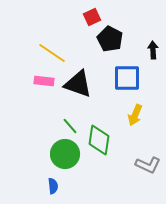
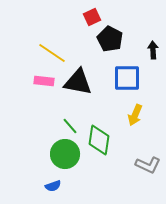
black triangle: moved 2 px up; rotated 8 degrees counterclockwise
blue semicircle: rotated 77 degrees clockwise
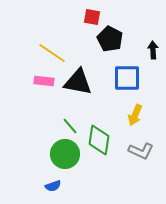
red square: rotated 36 degrees clockwise
gray L-shape: moved 7 px left, 14 px up
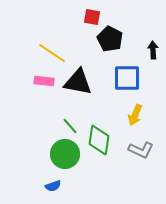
gray L-shape: moved 1 px up
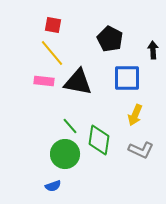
red square: moved 39 px left, 8 px down
yellow line: rotated 16 degrees clockwise
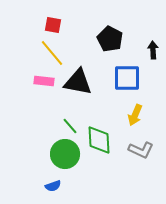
green diamond: rotated 12 degrees counterclockwise
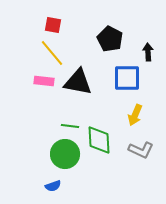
black arrow: moved 5 px left, 2 px down
green line: rotated 42 degrees counterclockwise
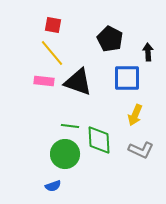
black triangle: rotated 8 degrees clockwise
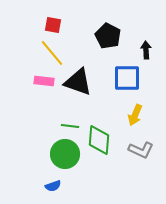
black pentagon: moved 2 px left, 3 px up
black arrow: moved 2 px left, 2 px up
green diamond: rotated 8 degrees clockwise
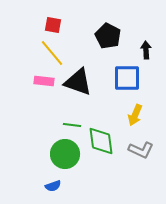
green line: moved 2 px right, 1 px up
green diamond: moved 2 px right, 1 px down; rotated 12 degrees counterclockwise
